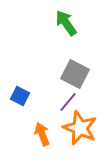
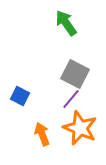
purple line: moved 3 px right, 3 px up
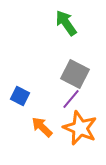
orange arrow: moved 7 px up; rotated 25 degrees counterclockwise
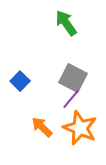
gray square: moved 2 px left, 4 px down
blue square: moved 15 px up; rotated 18 degrees clockwise
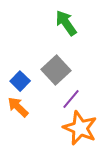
gray square: moved 17 px left, 8 px up; rotated 20 degrees clockwise
orange arrow: moved 24 px left, 20 px up
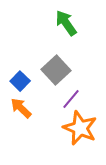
orange arrow: moved 3 px right, 1 px down
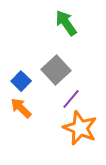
blue square: moved 1 px right
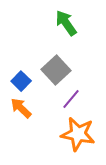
orange star: moved 2 px left, 6 px down; rotated 12 degrees counterclockwise
